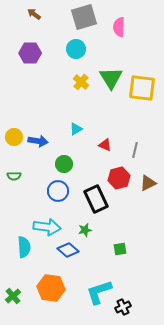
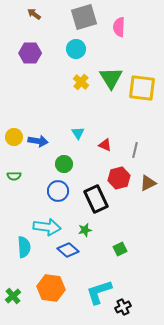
cyan triangle: moved 2 px right, 4 px down; rotated 32 degrees counterclockwise
green square: rotated 16 degrees counterclockwise
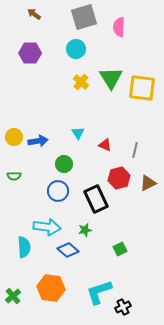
blue arrow: rotated 18 degrees counterclockwise
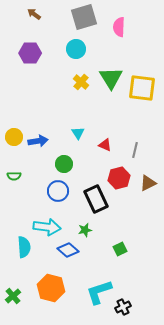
orange hexagon: rotated 8 degrees clockwise
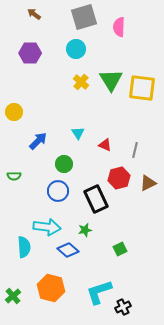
green triangle: moved 2 px down
yellow circle: moved 25 px up
blue arrow: rotated 36 degrees counterclockwise
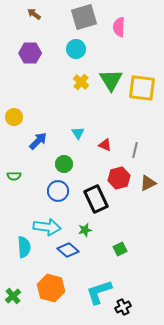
yellow circle: moved 5 px down
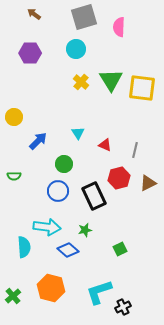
black rectangle: moved 2 px left, 3 px up
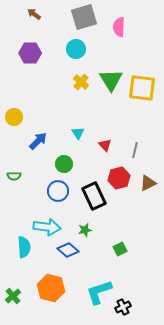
red triangle: rotated 24 degrees clockwise
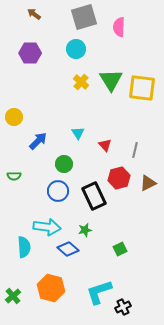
blue diamond: moved 1 px up
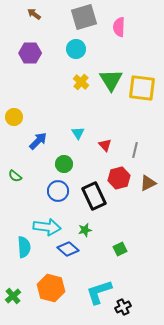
green semicircle: moved 1 px right; rotated 40 degrees clockwise
